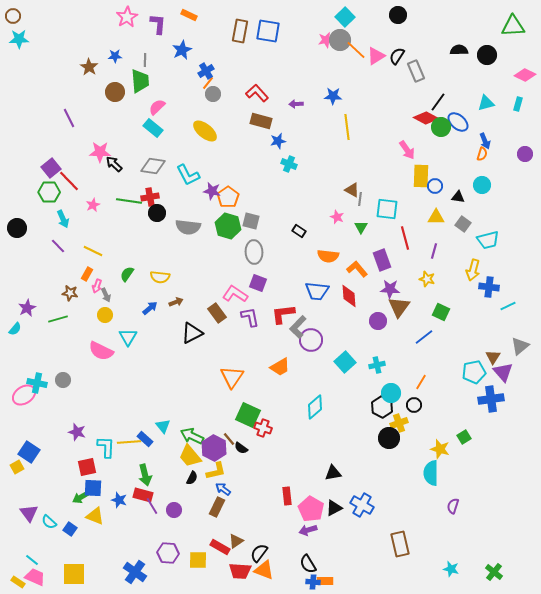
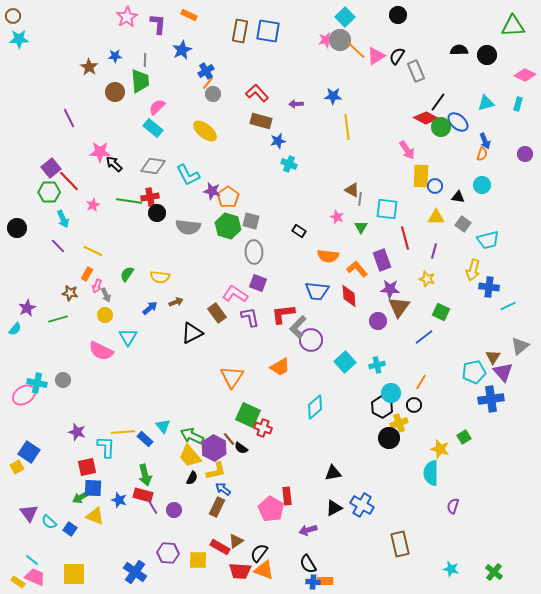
yellow line at (129, 442): moved 6 px left, 10 px up
pink pentagon at (311, 509): moved 40 px left
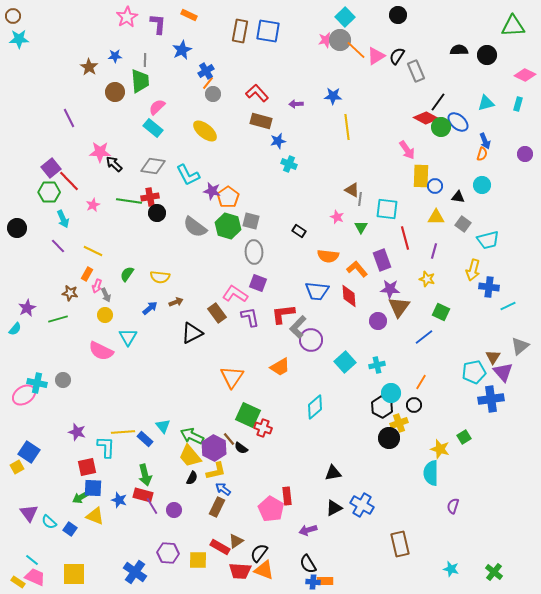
gray semicircle at (188, 227): moved 7 px right; rotated 30 degrees clockwise
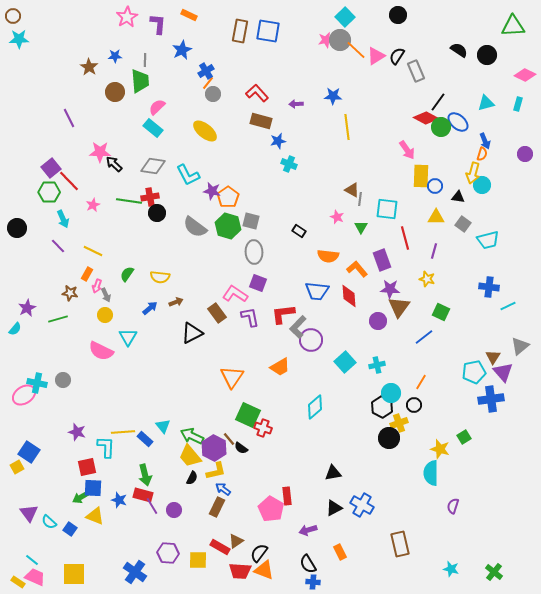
black semicircle at (459, 50): rotated 36 degrees clockwise
yellow arrow at (473, 270): moved 97 px up
orange rectangle at (325, 581): moved 15 px right, 29 px up; rotated 63 degrees clockwise
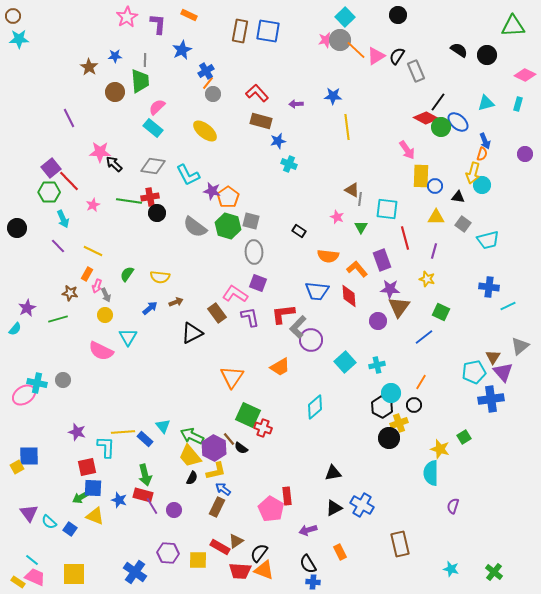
blue square at (29, 452): moved 4 px down; rotated 35 degrees counterclockwise
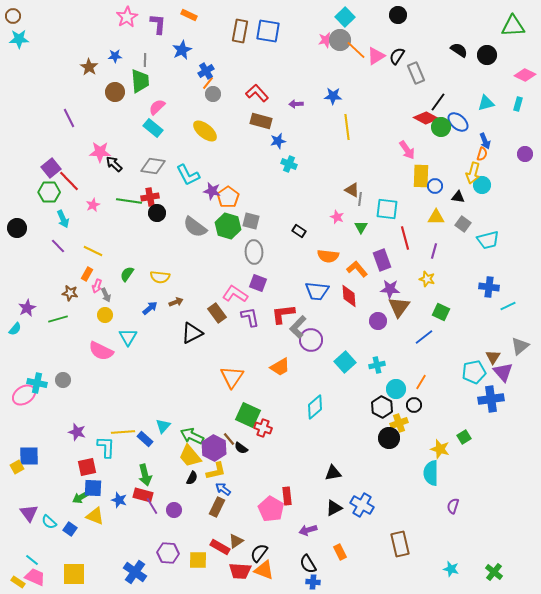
gray rectangle at (416, 71): moved 2 px down
cyan circle at (391, 393): moved 5 px right, 4 px up
cyan triangle at (163, 426): rotated 21 degrees clockwise
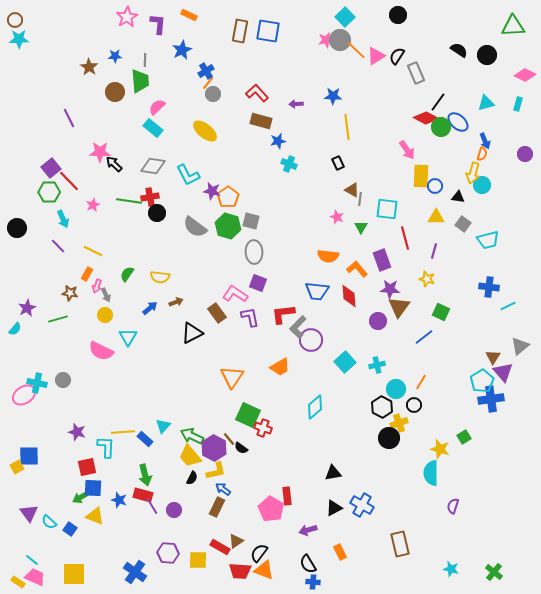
brown circle at (13, 16): moved 2 px right, 4 px down
black rectangle at (299, 231): moved 39 px right, 68 px up; rotated 32 degrees clockwise
cyan pentagon at (474, 372): moved 8 px right, 9 px down; rotated 20 degrees counterclockwise
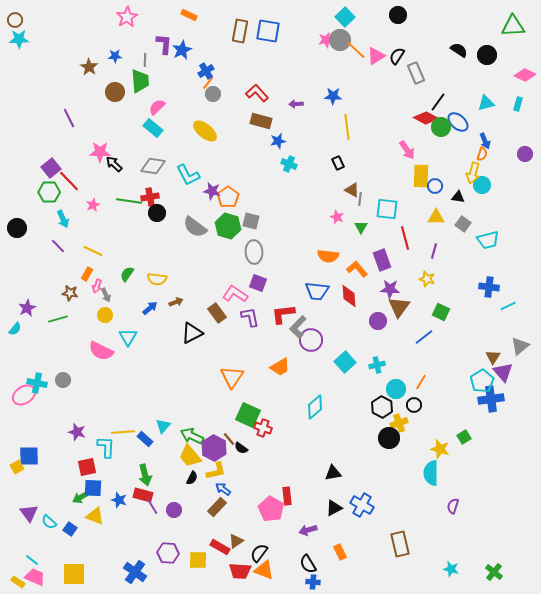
purple L-shape at (158, 24): moved 6 px right, 20 px down
yellow semicircle at (160, 277): moved 3 px left, 2 px down
brown rectangle at (217, 507): rotated 18 degrees clockwise
